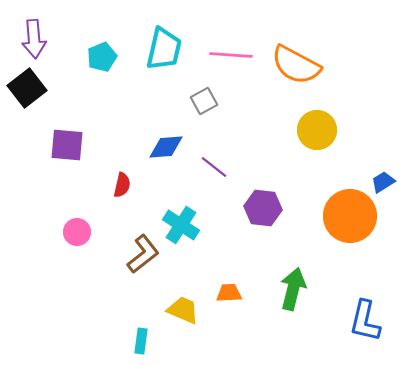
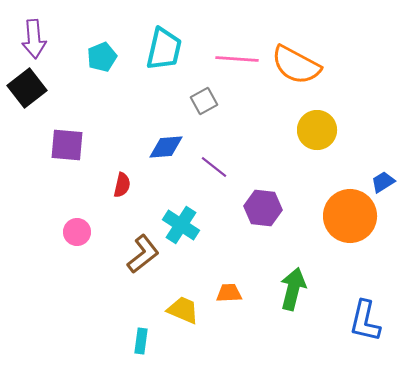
pink line: moved 6 px right, 4 px down
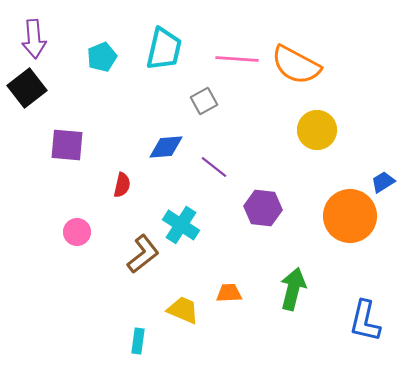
cyan rectangle: moved 3 px left
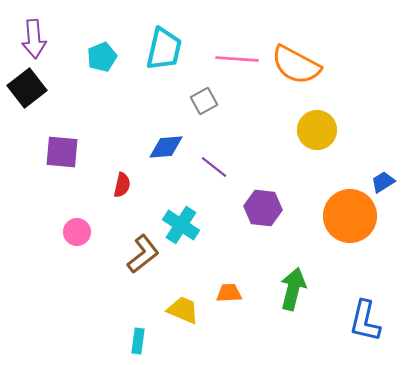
purple square: moved 5 px left, 7 px down
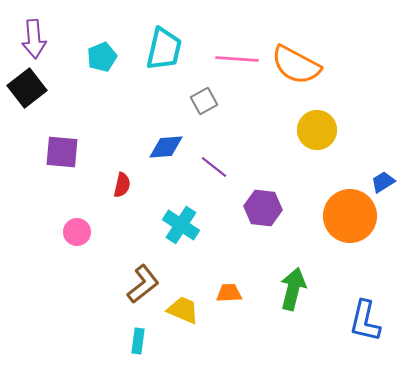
brown L-shape: moved 30 px down
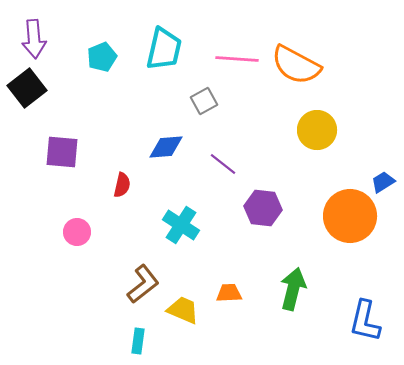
purple line: moved 9 px right, 3 px up
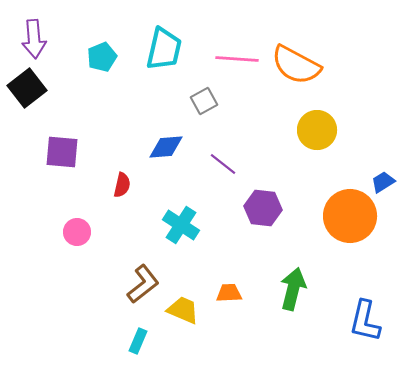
cyan rectangle: rotated 15 degrees clockwise
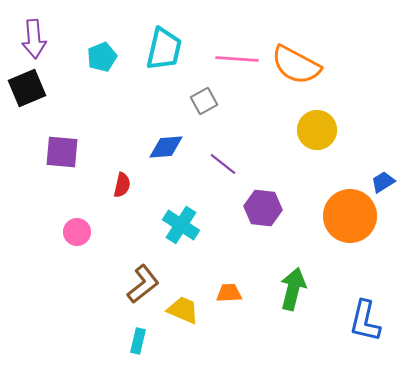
black square: rotated 15 degrees clockwise
cyan rectangle: rotated 10 degrees counterclockwise
